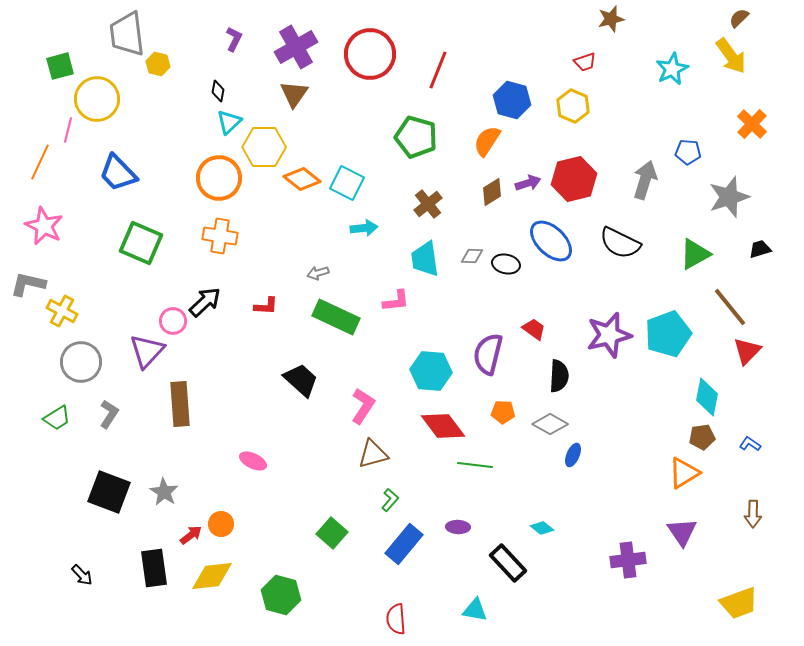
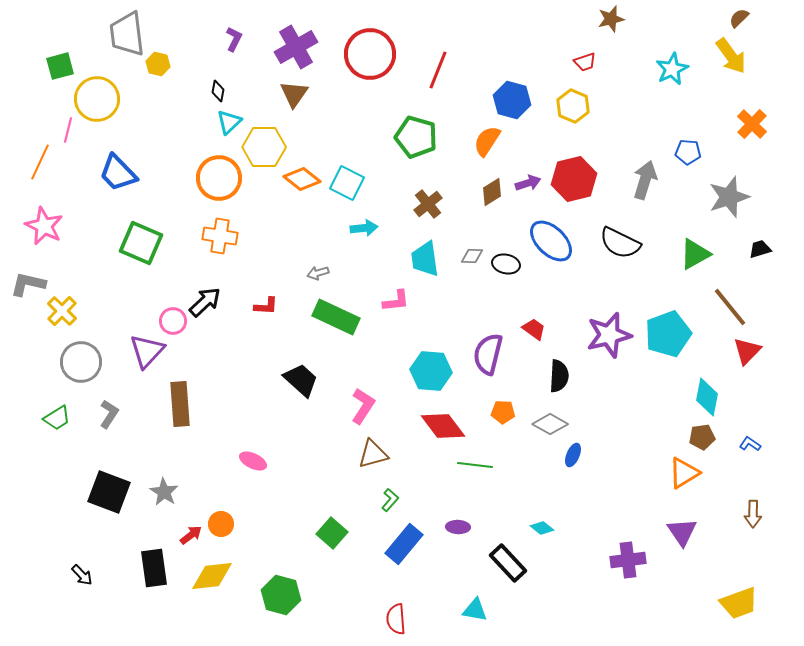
yellow cross at (62, 311): rotated 16 degrees clockwise
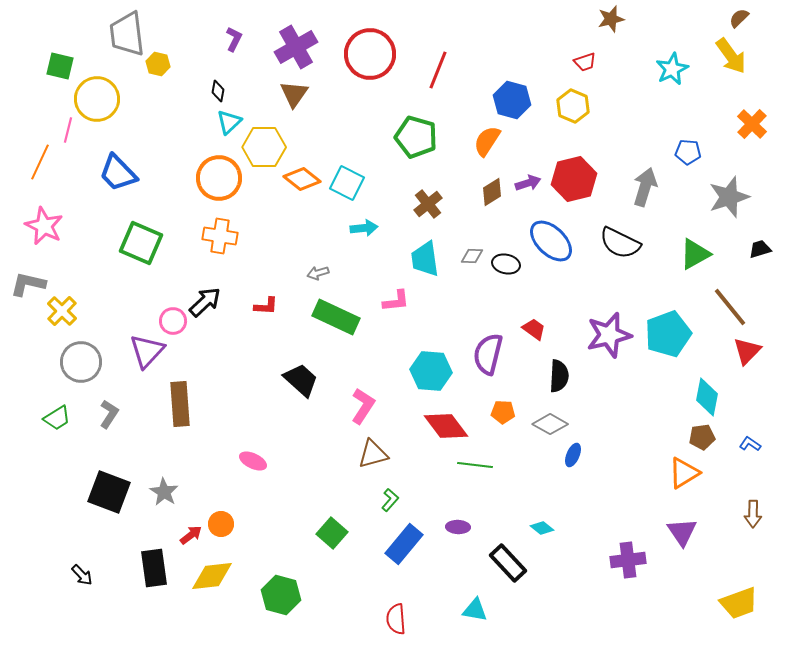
green square at (60, 66): rotated 28 degrees clockwise
gray arrow at (645, 180): moved 7 px down
red diamond at (443, 426): moved 3 px right
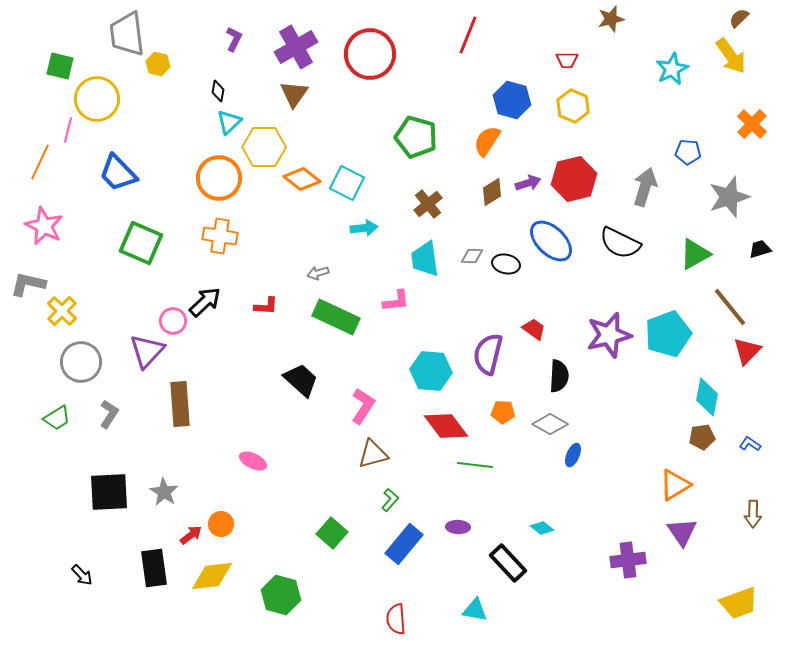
red trapezoid at (585, 62): moved 18 px left, 2 px up; rotated 20 degrees clockwise
red line at (438, 70): moved 30 px right, 35 px up
orange triangle at (684, 473): moved 9 px left, 12 px down
black square at (109, 492): rotated 24 degrees counterclockwise
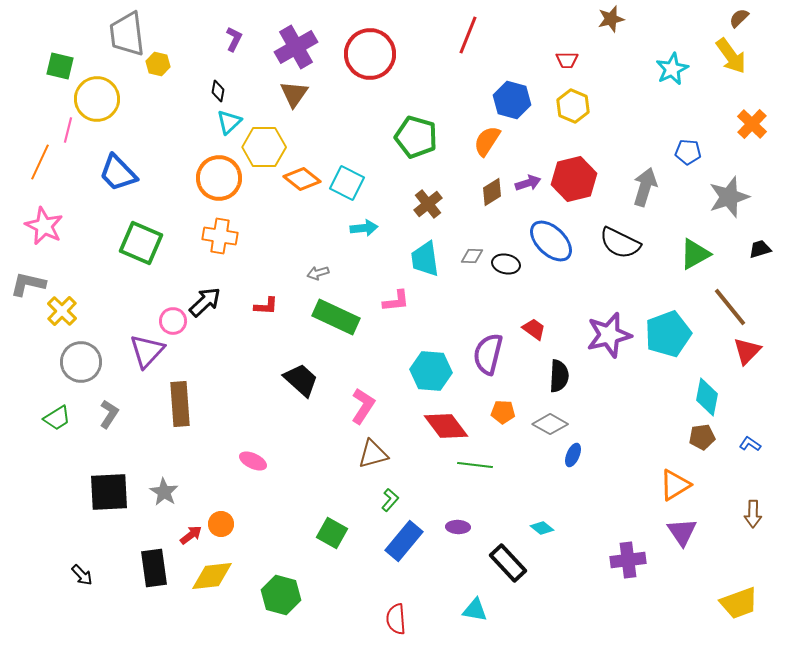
green square at (332, 533): rotated 12 degrees counterclockwise
blue rectangle at (404, 544): moved 3 px up
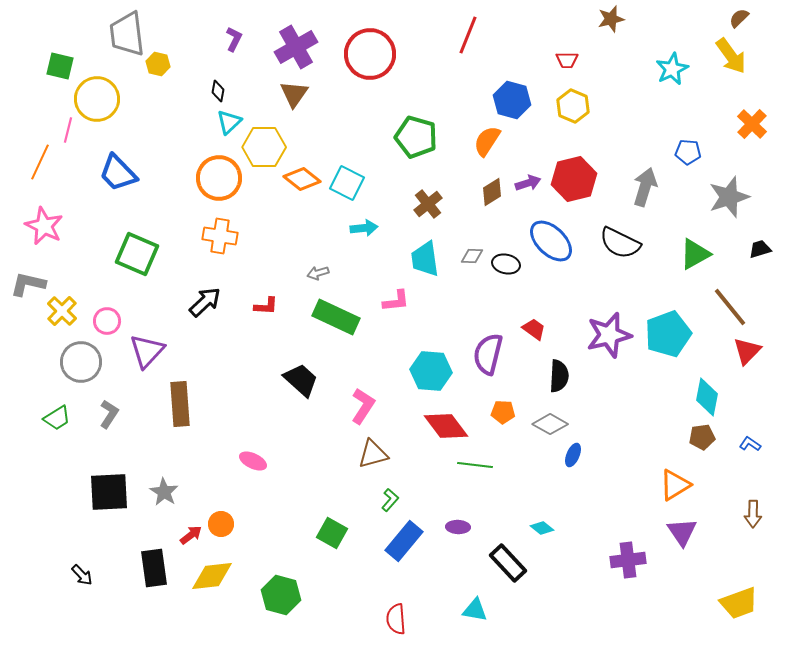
green square at (141, 243): moved 4 px left, 11 px down
pink circle at (173, 321): moved 66 px left
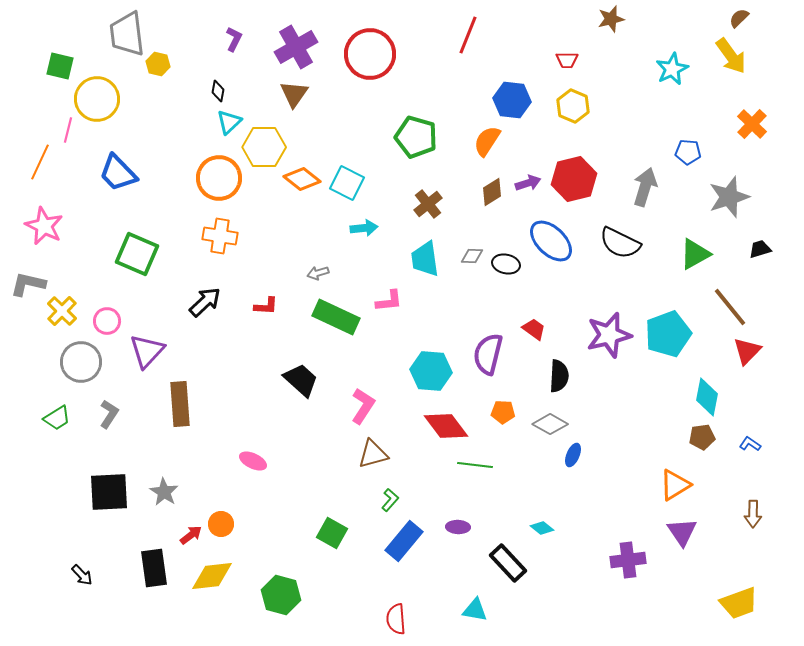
blue hexagon at (512, 100): rotated 9 degrees counterclockwise
pink L-shape at (396, 301): moved 7 px left
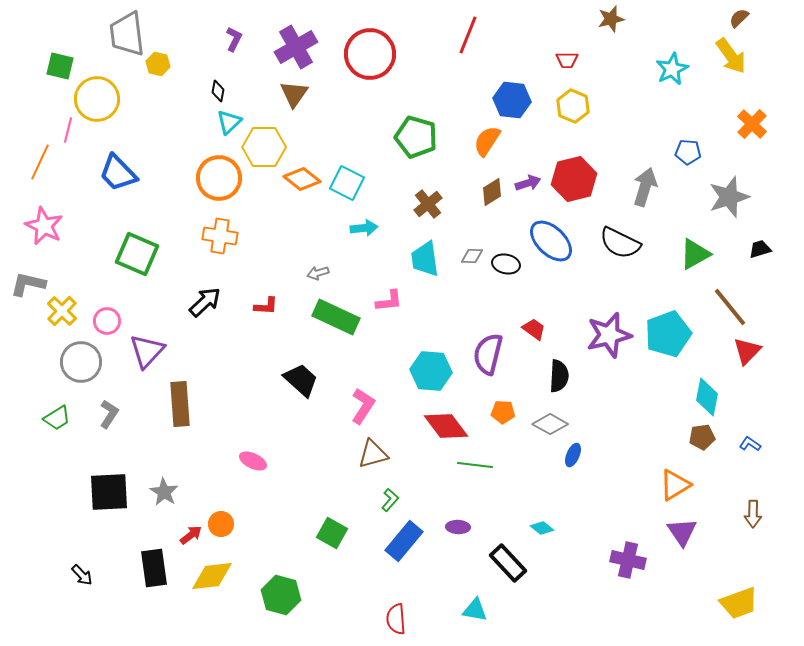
purple cross at (628, 560): rotated 20 degrees clockwise
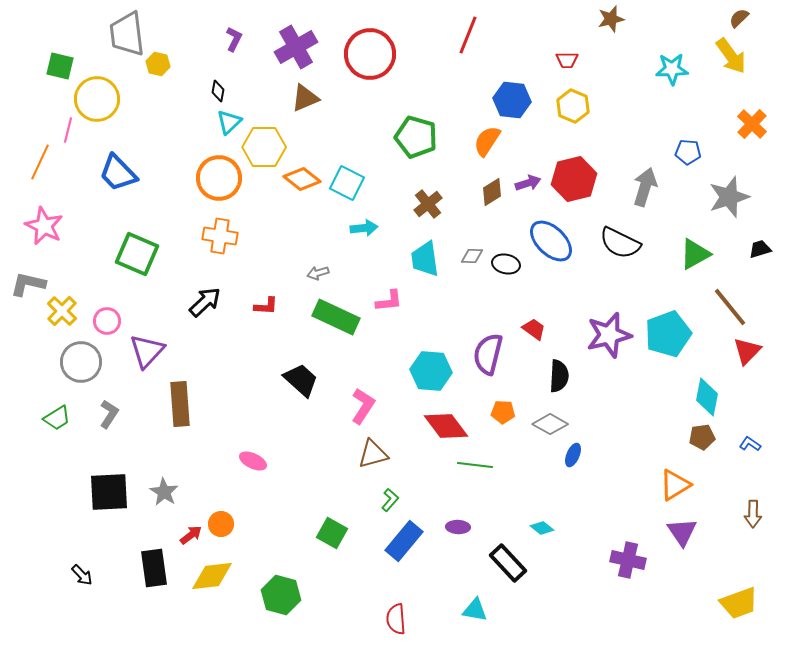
cyan star at (672, 69): rotated 24 degrees clockwise
brown triangle at (294, 94): moved 11 px right, 4 px down; rotated 32 degrees clockwise
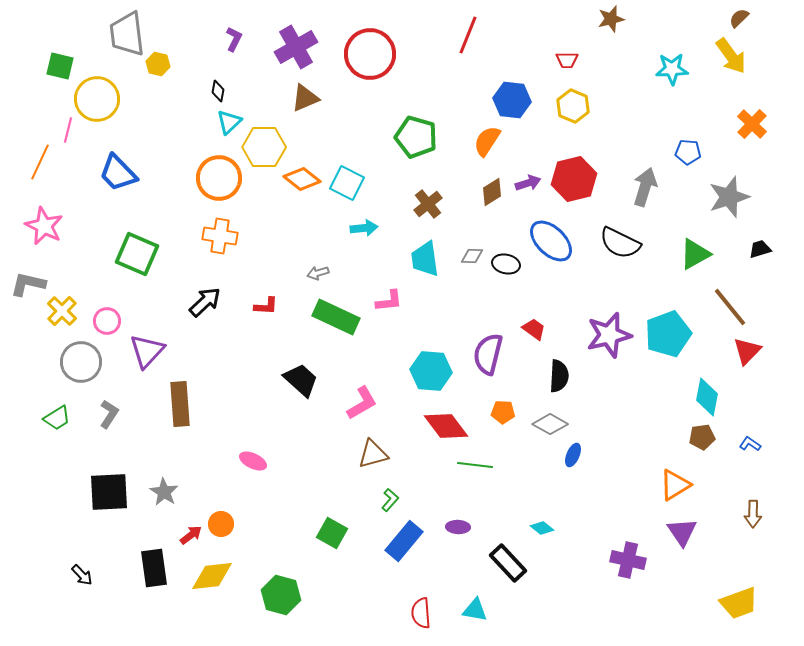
pink L-shape at (363, 406): moved 1 px left, 3 px up; rotated 27 degrees clockwise
red semicircle at (396, 619): moved 25 px right, 6 px up
